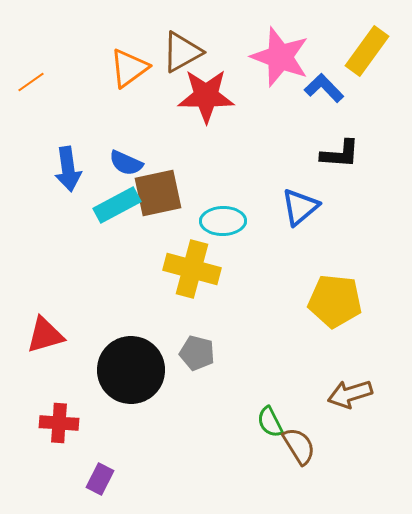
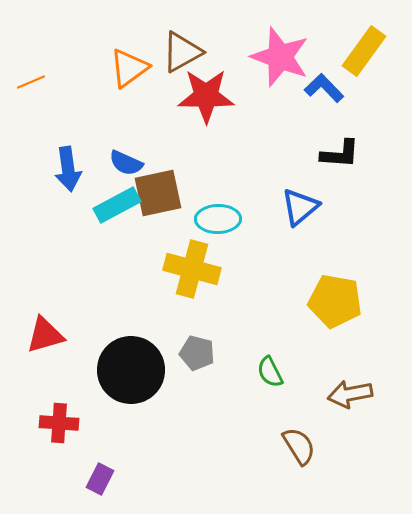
yellow rectangle: moved 3 px left
orange line: rotated 12 degrees clockwise
cyan ellipse: moved 5 px left, 2 px up
yellow pentagon: rotated 4 degrees clockwise
brown arrow: rotated 6 degrees clockwise
green semicircle: moved 50 px up
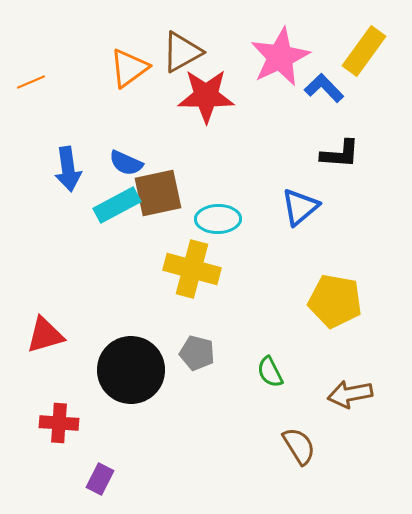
pink star: rotated 26 degrees clockwise
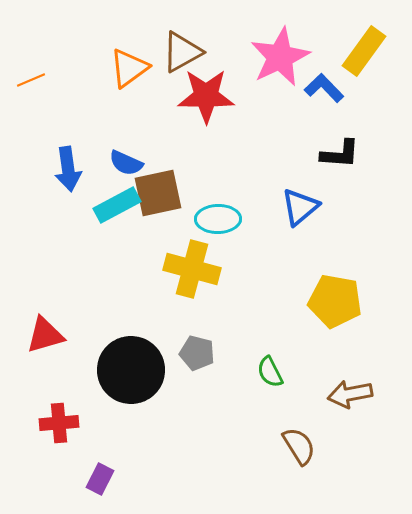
orange line: moved 2 px up
red cross: rotated 9 degrees counterclockwise
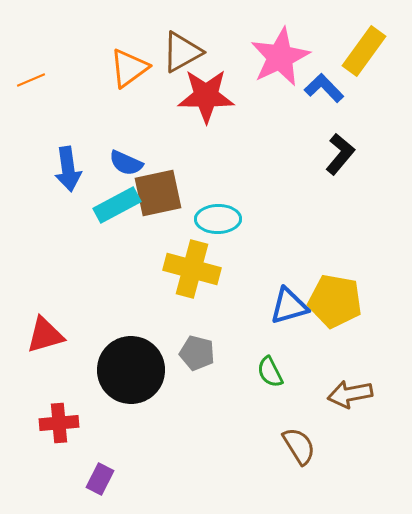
black L-shape: rotated 54 degrees counterclockwise
blue triangle: moved 11 px left, 99 px down; rotated 24 degrees clockwise
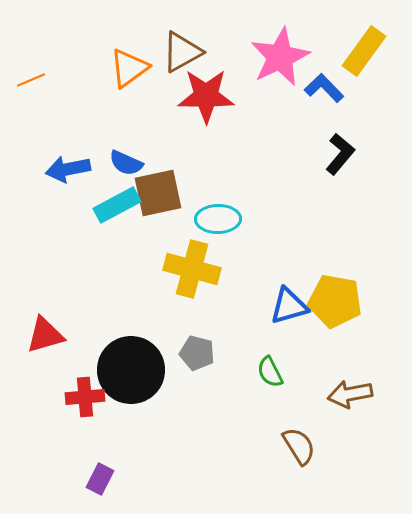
blue arrow: rotated 87 degrees clockwise
red cross: moved 26 px right, 26 px up
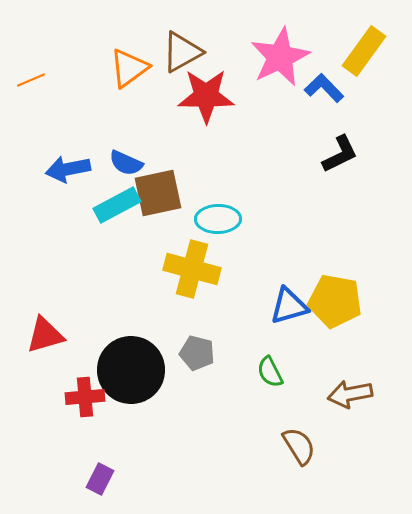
black L-shape: rotated 24 degrees clockwise
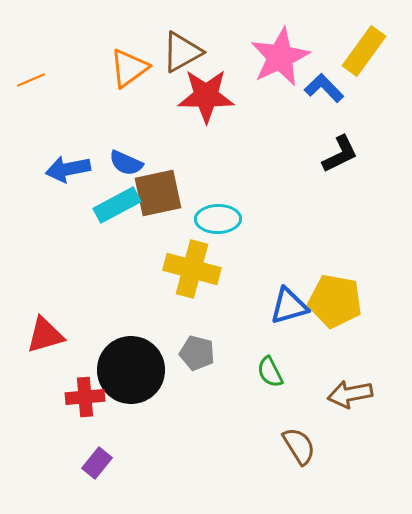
purple rectangle: moved 3 px left, 16 px up; rotated 12 degrees clockwise
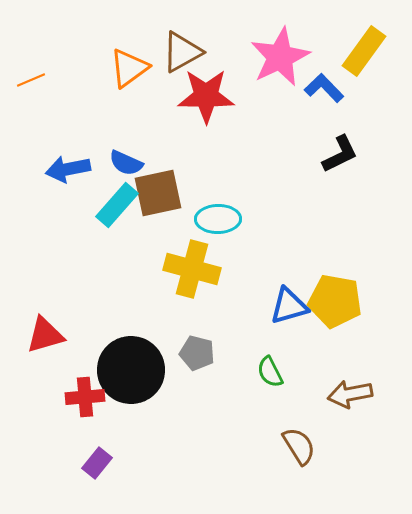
cyan rectangle: rotated 21 degrees counterclockwise
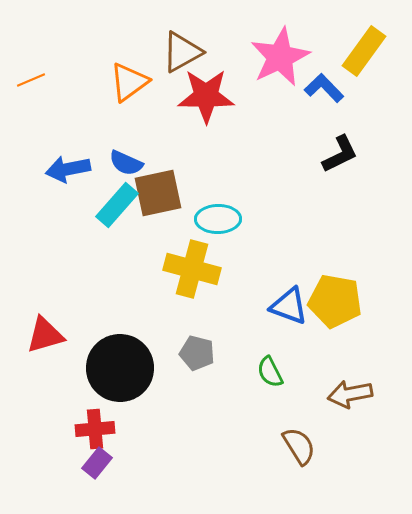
orange triangle: moved 14 px down
blue triangle: rotated 36 degrees clockwise
black circle: moved 11 px left, 2 px up
red cross: moved 10 px right, 32 px down
